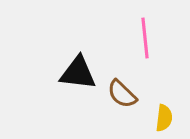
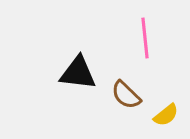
brown semicircle: moved 4 px right, 1 px down
yellow semicircle: moved 2 px right, 3 px up; rotated 44 degrees clockwise
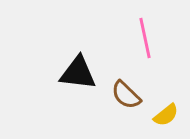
pink line: rotated 6 degrees counterclockwise
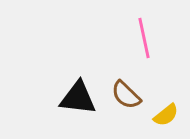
pink line: moved 1 px left
black triangle: moved 25 px down
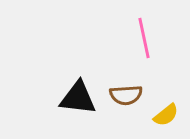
brown semicircle: rotated 48 degrees counterclockwise
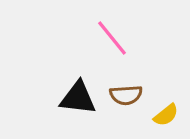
pink line: moved 32 px left; rotated 27 degrees counterclockwise
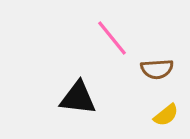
brown semicircle: moved 31 px right, 26 px up
